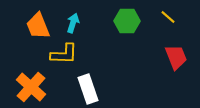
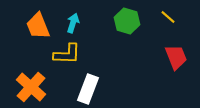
green hexagon: rotated 15 degrees clockwise
yellow L-shape: moved 3 px right
white rectangle: rotated 40 degrees clockwise
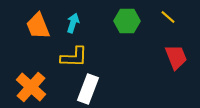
green hexagon: rotated 15 degrees counterclockwise
yellow L-shape: moved 7 px right, 3 px down
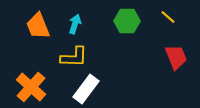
cyan arrow: moved 2 px right, 1 px down
white rectangle: moved 2 px left; rotated 16 degrees clockwise
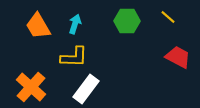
orange trapezoid: rotated 8 degrees counterclockwise
red trapezoid: moved 2 px right; rotated 40 degrees counterclockwise
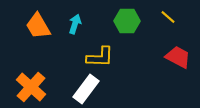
yellow L-shape: moved 26 px right
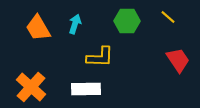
orange trapezoid: moved 2 px down
red trapezoid: moved 3 px down; rotated 28 degrees clockwise
white rectangle: rotated 52 degrees clockwise
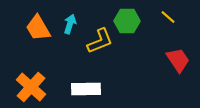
cyan arrow: moved 5 px left
yellow L-shape: moved 16 px up; rotated 24 degrees counterclockwise
